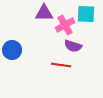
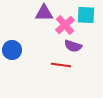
cyan square: moved 1 px down
pink cross: rotated 12 degrees counterclockwise
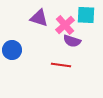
purple triangle: moved 5 px left, 5 px down; rotated 18 degrees clockwise
purple semicircle: moved 1 px left, 5 px up
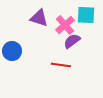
purple semicircle: rotated 126 degrees clockwise
blue circle: moved 1 px down
